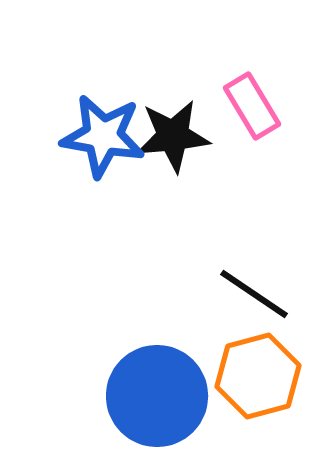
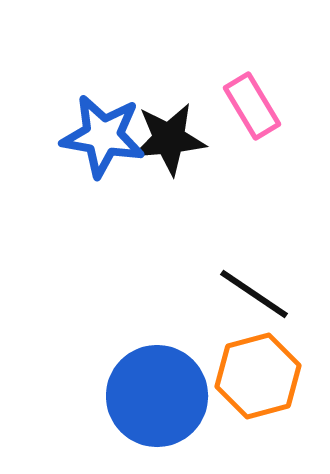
black star: moved 4 px left, 3 px down
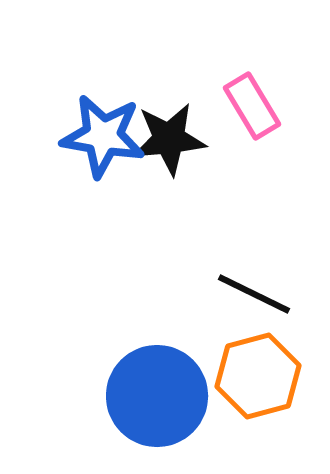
black line: rotated 8 degrees counterclockwise
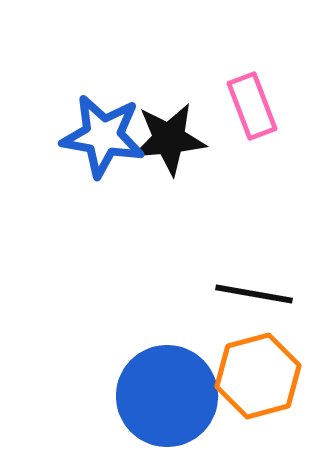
pink rectangle: rotated 10 degrees clockwise
black line: rotated 16 degrees counterclockwise
blue circle: moved 10 px right
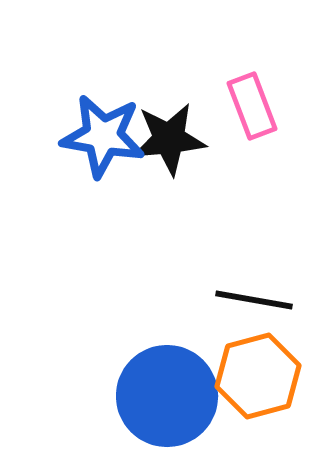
black line: moved 6 px down
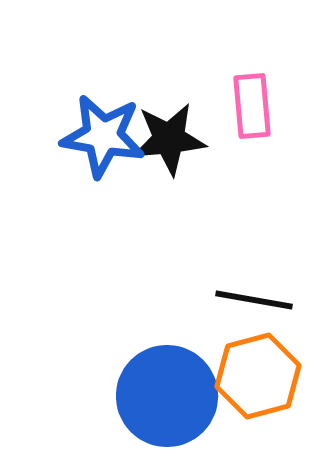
pink rectangle: rotated 16 degrees clockwise
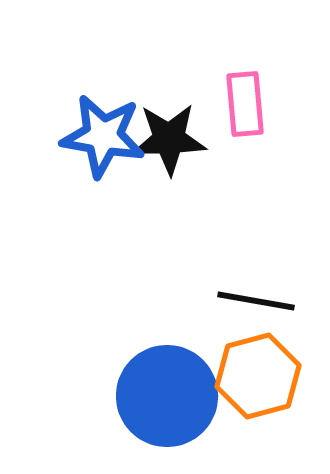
pink rectangle: moved 7 px left, 2 px up
black star: rotated 4 degrees clockwise
black line: moved 2 px right, 1 px down
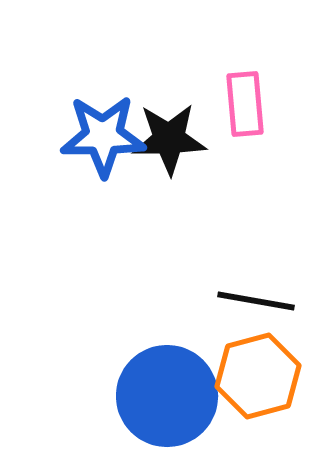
blue star: rotated 10 degrees counterclockwise
